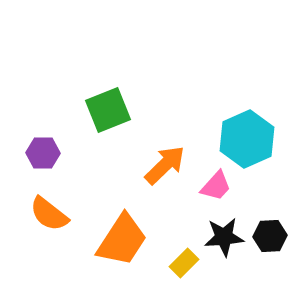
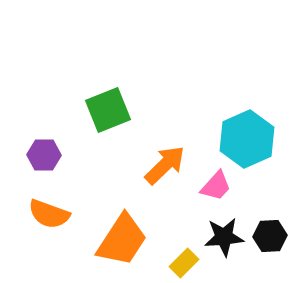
purple hexagon: moved 1 px right, 2 px down
orange semicircle: rotated 18 degrees counterclockwise
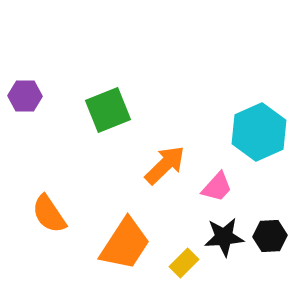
cyan hexagon: moved 12 px right, 7 px up
purple hexagon: moved 19 px left, 59 px up
pink trapezoid: moved 1 px right, 1 px down
orange semicircle: rotated 36 degrees clockwise
orange trapezoid: moved 3 px right, 4 px down
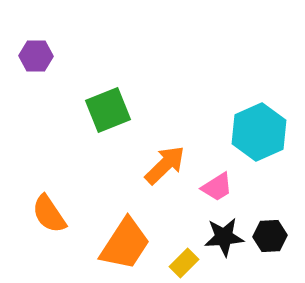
purple hexagon: moved 11 px right, 40 px up
pink trapezoid: rotated 16 degrees clockwise
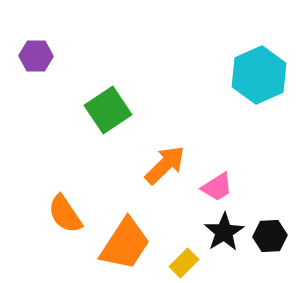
green square: rotated 12 degrees counterclockwise
cyan hexagon: moved 57 px up
orange semicircle: moved 16 px right
black star: moved 5 px up; rotated 27 degrees counterclockwise
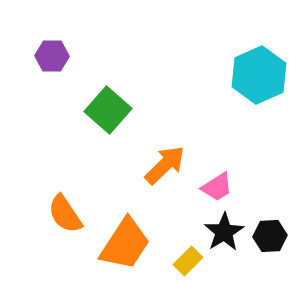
purple hexagon: moved 16 px right
green square: rotated 15 degrees counterclockwise
yellow rectangle: moved 4 px right, 2 px up
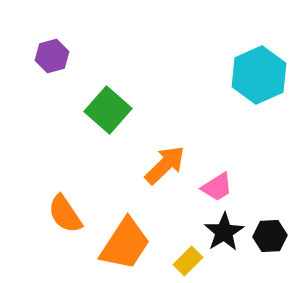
purple hexagon: rotated 16 degrees counterclockwise
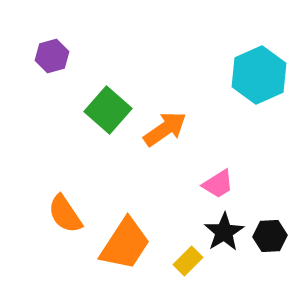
orange arrow: moved 36 px up; rotated 9 degrees clockwise
pink trapezoid: moved 1 px right, 3 px up
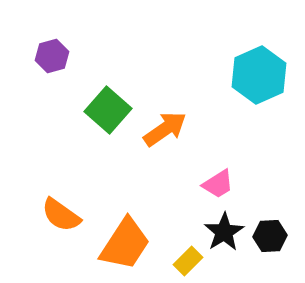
orange semicircle: moved 4 px left, 1 px down; rotated 21 degrees counterclockwise
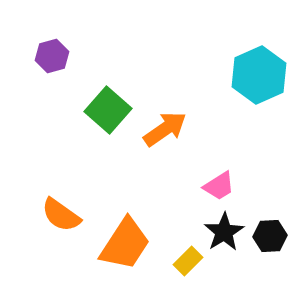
pink trapezoid: moved 1 px right, 2 px down
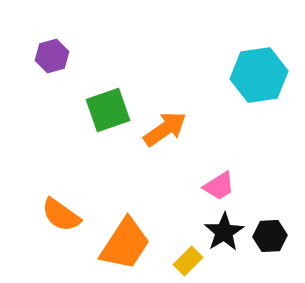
cyan hexagon: rotated 16 degrees clockwise
green square: rotated 30 degrees clockwise
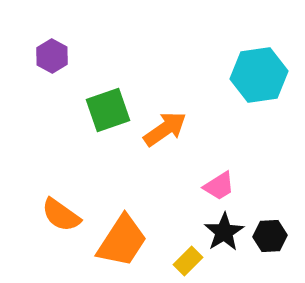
purple hexagon: rotated 16 degrees counterclockwise
orange trapezoid: moved 3 px left, 3 px up
